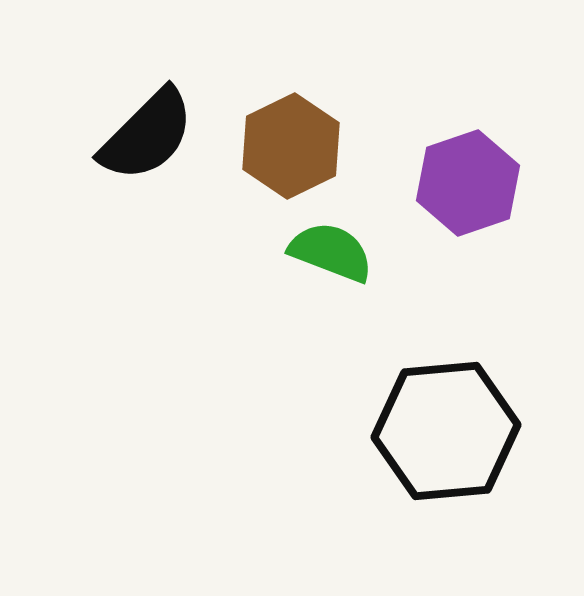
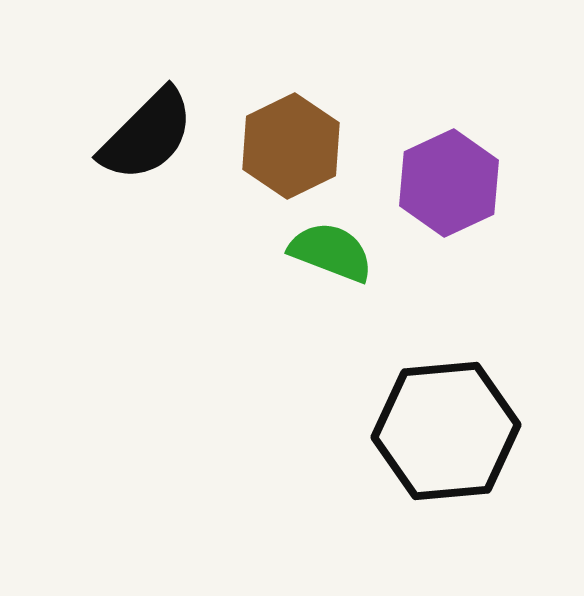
purple hexagon: moved 19 px left; rotated 6 degrees counterclockwise
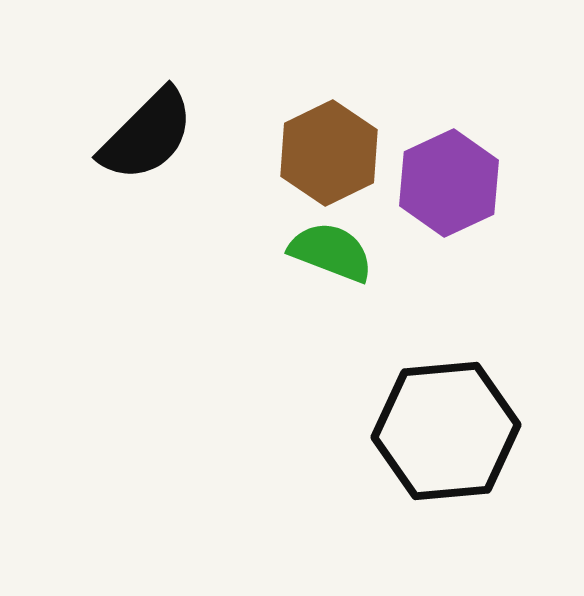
brown hexagon: moved 38 px right, 7 px down
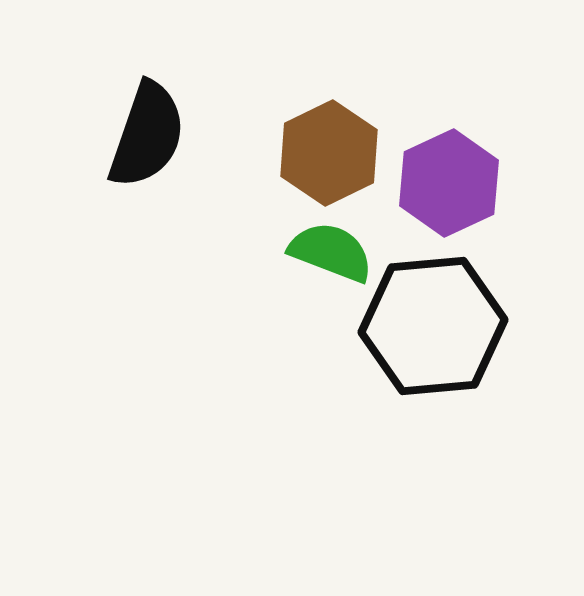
black semicircle: rotated 26 degrees counterclockwise
black hexagon: moved 13 px left, 105 px up
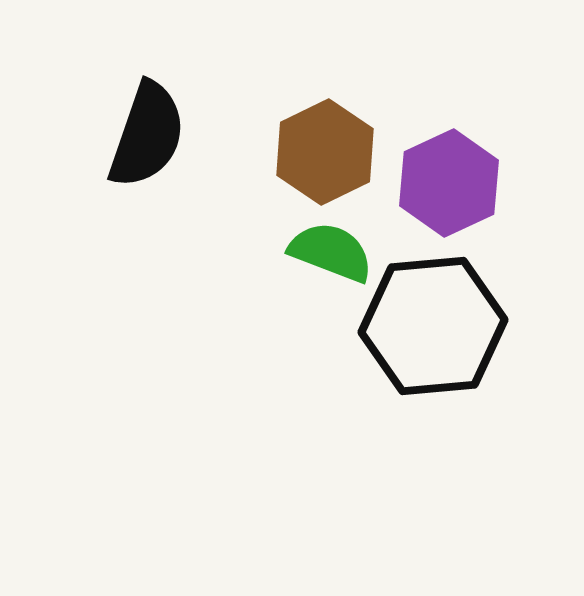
brown hexagon: moved 4 px left, 1 px up
